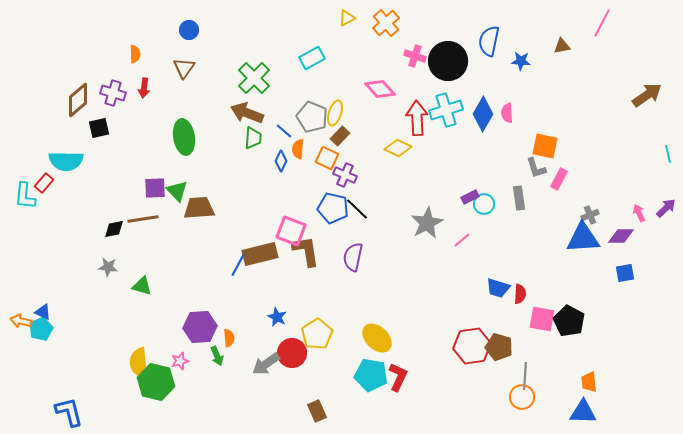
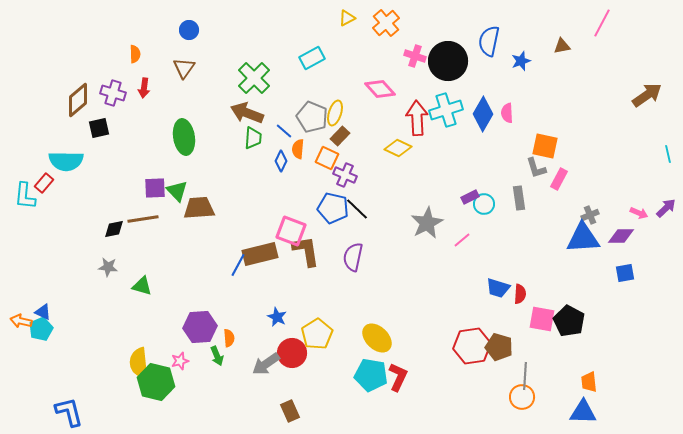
blue star at (521, 61): rotated 24 degrees counterclockwise
pink arrow at (639, 213): rotated 138 degrees clockwise
brown rectangle at (317, 411): moved 27 px left
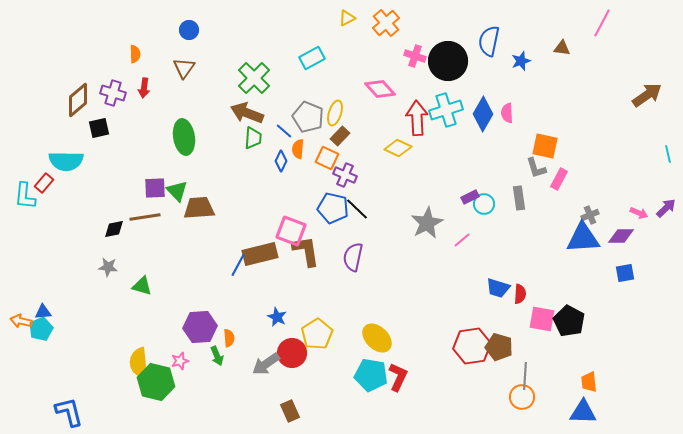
brown triangle at (562, 46): moved 2 px down; rotated 18 degrees clockwise
gray pentagon at (312, 117): moved 4 px left
brown line at (143, 219): moved 2 px right, 2 px up
blue triangle at (43, 312): rotated 30 degrees counterclockwise
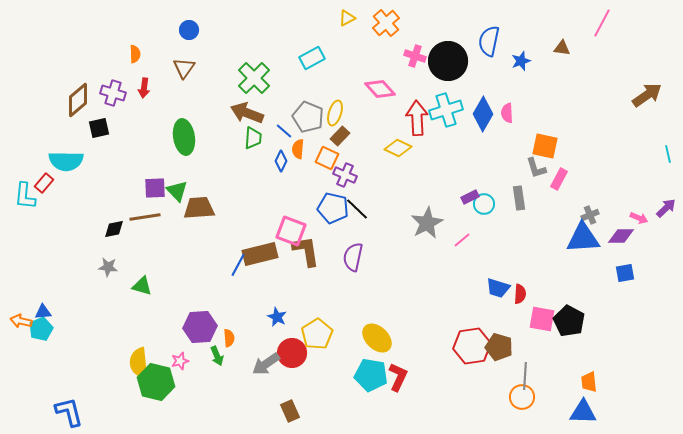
pink arrow at (639, 213): moved 5 px down
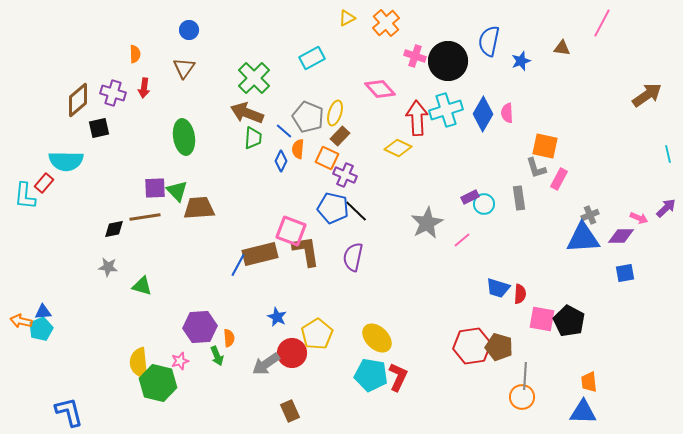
black line at (357, 209): moved 1 px left, 2 px down
green hexagon at (156, 382): moved 2 px right, 1 px down
